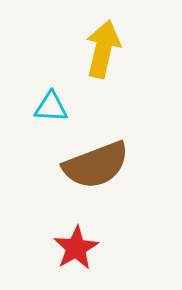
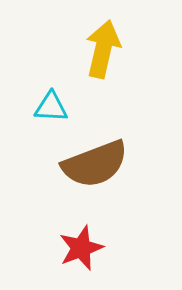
brown semicircle: moved 1 px left, 1 px up
red star: moved 5 px right; rotated 9 degrees clockwise
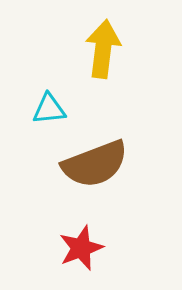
yellow arrow: rotated 6 degrees counterclockwise
cyan triangle: moved 2 px left, 2 px down; rotated 9 degrees counterclockwise
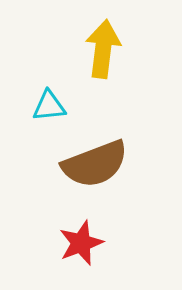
cyan triangle: moved 3 px up
red star: moved 5 px up
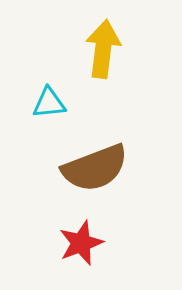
cyan triangle: moved 3 px up
brown semicircle: moved 4 px down
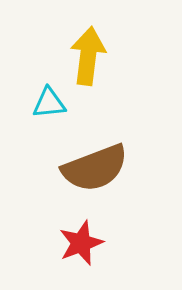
yellow arrow: moved 15 px left, 7 px down
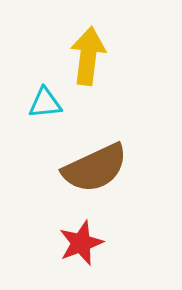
cyan triangle: moved 4 px left
brown semicircle: rotated 4 degrees counterclockwise
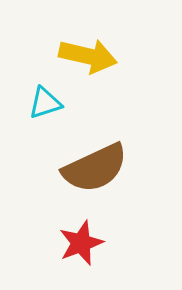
yellow arrow: rotated 96 degrees clockwise
cyan triangle: rotated 12 degrees counterclockwise
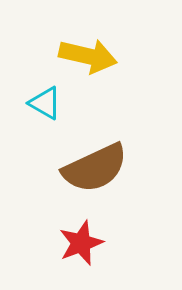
cyan triangle: rotated 48 degrees clockwise
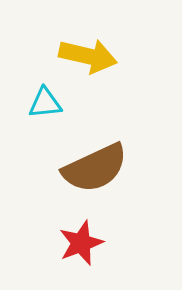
cyan triangle: rotated 36 degrees counterclockwise
